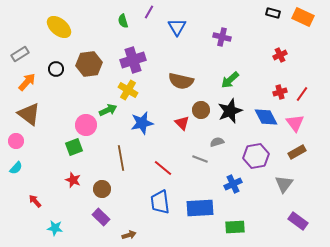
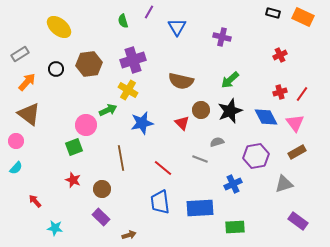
gray triangle at (284, 184): rotated 36 degrees clockwise
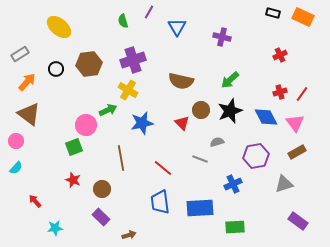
cyan star at (55, 228): rotated 14 degrees counterclockwise
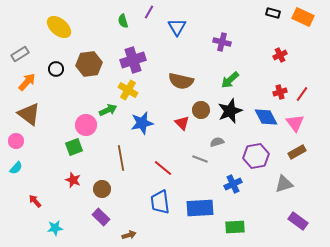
purple cross at (222, 37): moved 5 px down
